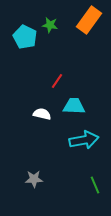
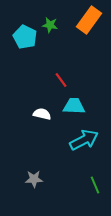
red line: moved 4 px right, 1 px up; rotated 70 degrees counterclockwise
cyan arrow: rotated 16 degrees counterclockwise
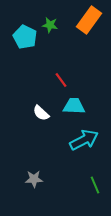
white semicircle: moved 1 px left, 1 px up; rotated 150 degrees counterclockwise
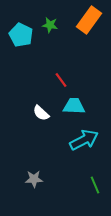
cyan pentagon: moved 4 px left, 2 px up
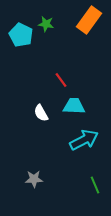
green star: moved 4 px left, 1 px up
white semicircle: rotated 18 degrees clockwise
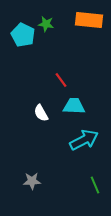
orange rectangle: rotated 60 degrees clockwise
cyan pentagon: moved 2 px right
gray star: moved 2 px left, 2 px down
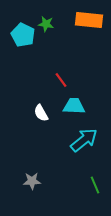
cyan arrow: rotated 12 degrees counterclockwise
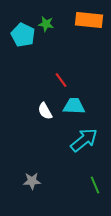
white semicircle: moved 4 px right, 2 px up
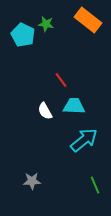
orange rectangle: moved 1 px left; rotated 32 degrees clockwise
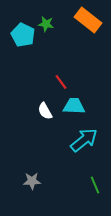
red line: moved 2 px down
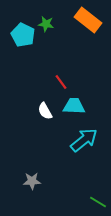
green line: moved 3 px right, 17 px down; rotated 36 degrees counterclockwise
